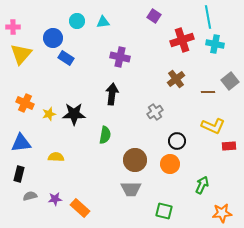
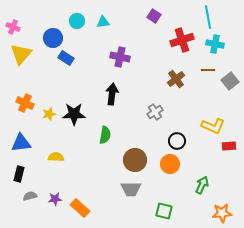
pink cross: rotated 24 degrees clockwise
brown line: moved 22 px up
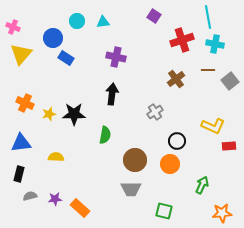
purple cross: moved 4 px left
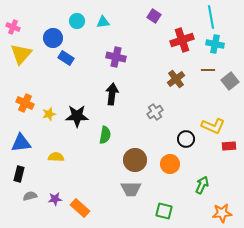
cyan line: moved 3 px right
black star: moved 3 px right, 2 px down
black circle: moved 9 px right, 2 px up
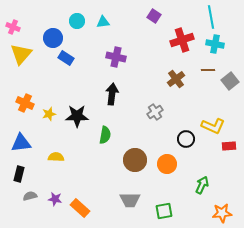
orange circle: moved 3 px left
gray trapezoid: moved 1 px left, 11 px down
purple star: rotated 16 degrees clockwise
green square: rotated 24 degrees counterclockwise
